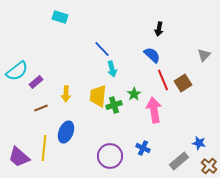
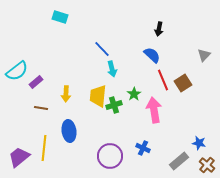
brown line: rotated 32 degrees clockwise
blue ellipse: moved 3 px right, 1 px up; rotated 30 degrees counterclockwise
purple trapezoid: rotated 100 degrees clockwise
brown cross: moved 2 px left, 1 px up
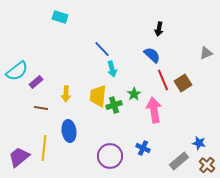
gray triangle: moved 2 px right, 2 px up; rotated 24 degrees clockwise
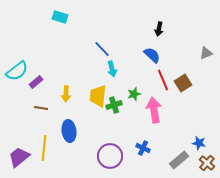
green star: rotated 16 degrees clockwise
gray rectangle: moved 1 px up
brown cross: moved 2 px up
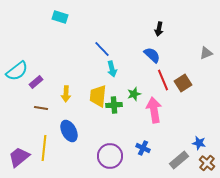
green cross: rotated 14 degrees clockwise
blue ellipse: rotated 20 degrees counterclockwise
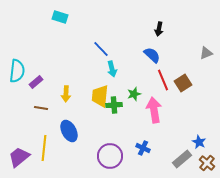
blue line: moved 1 px left
cyan semicircle: rotated 45 degrees counterclockwise
yellow trapezoid: moved 2 px right
blue star: moved 1 px up; rotated 16 degrees clockwise
gray rectangle: moved 3 px right, 1 px up
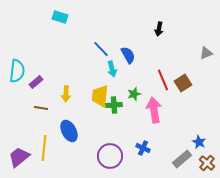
blue semicircle: moved 24 px left; rotated 18 degrees clockwise
